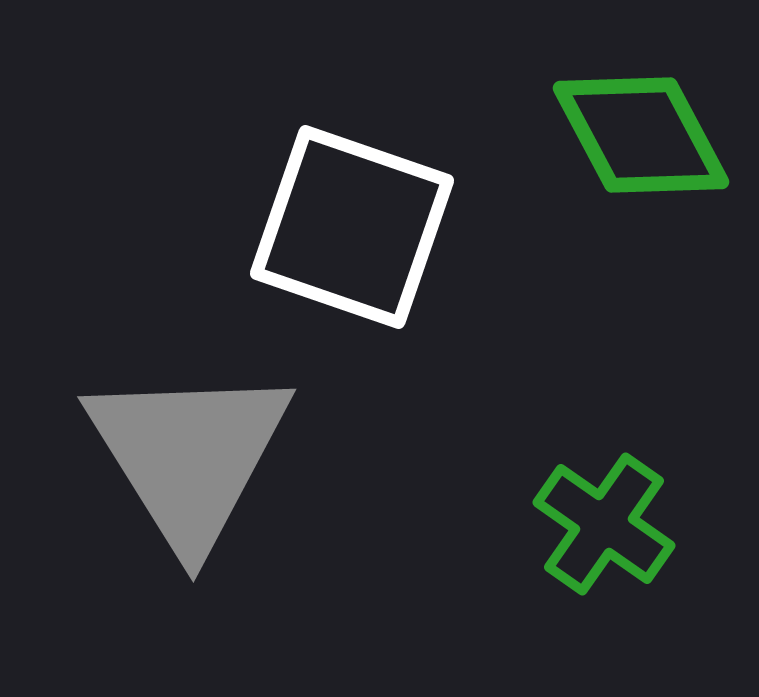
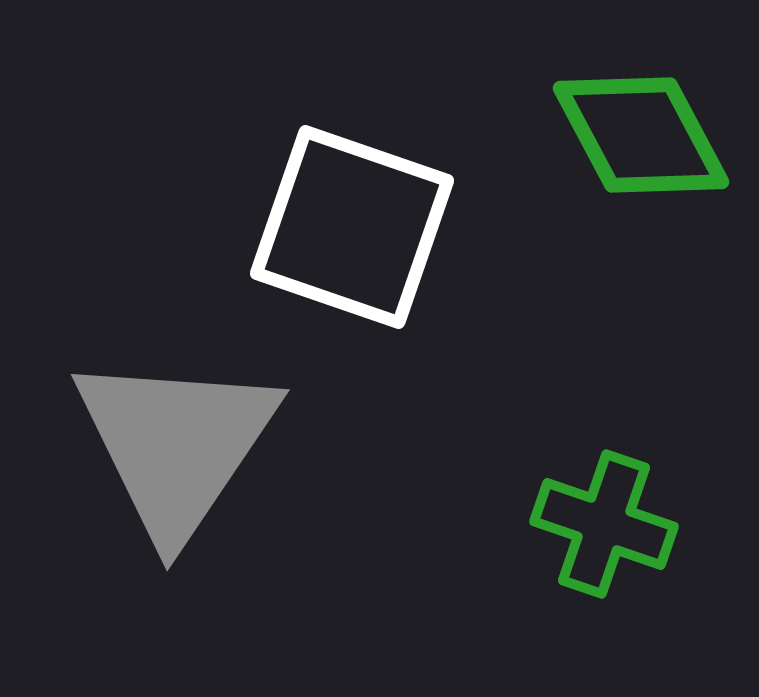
gray triangle: moved 13 px left, 11 px up; rotated 6 degrees clockwise
green cross: rotated 16 degrees counterclockwise
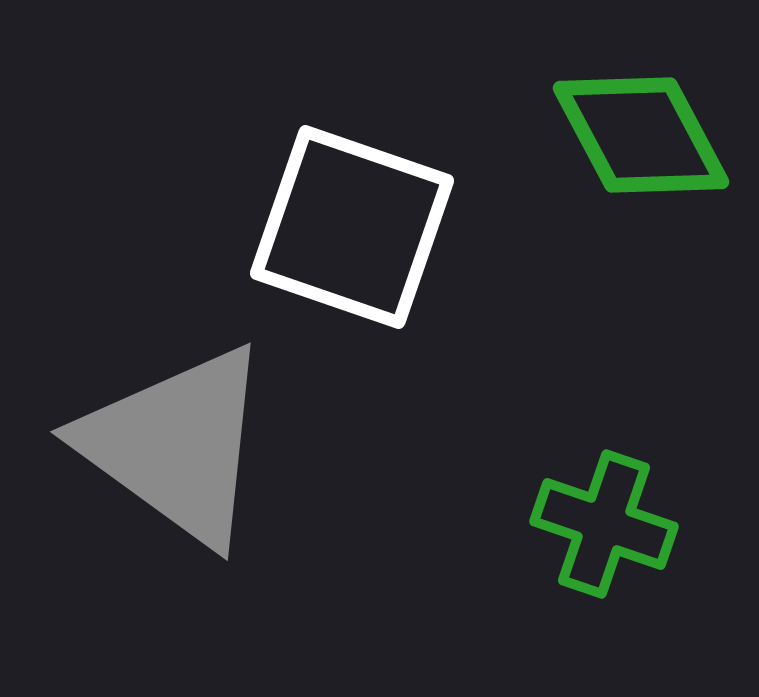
gray triangle: rotated 28 degrees counterclockwise
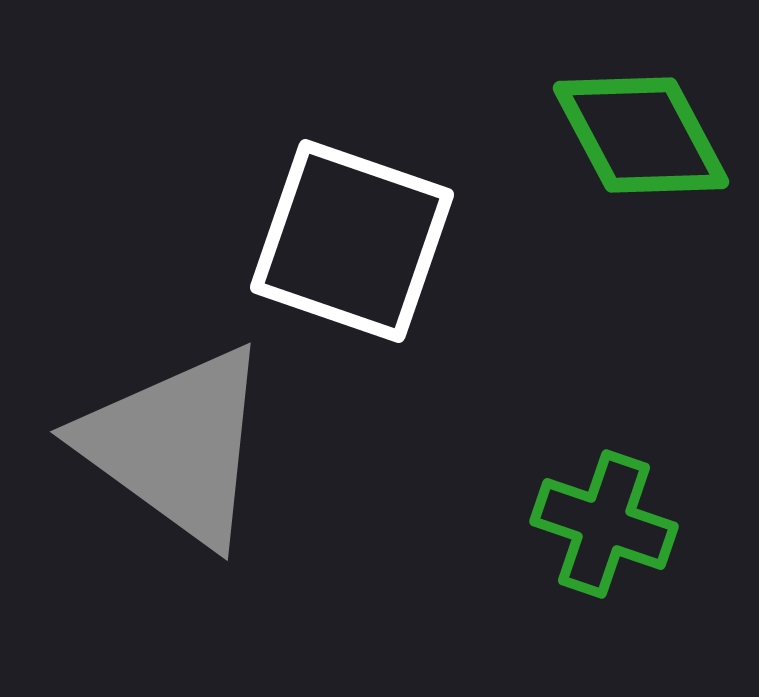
white square: moved 14 px down
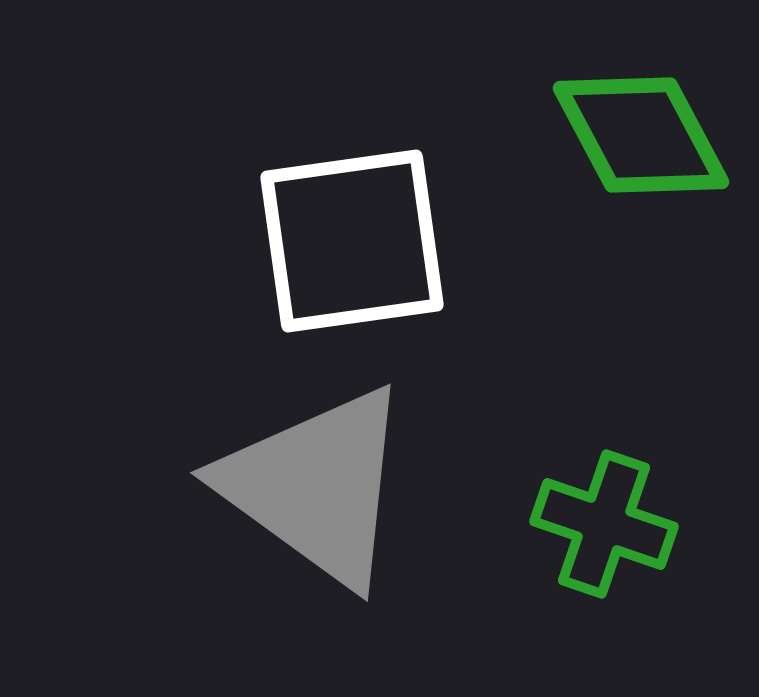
white square: rotated 27 degrees counterclockwise
gray triangle: moved 140 px right, 41 px down
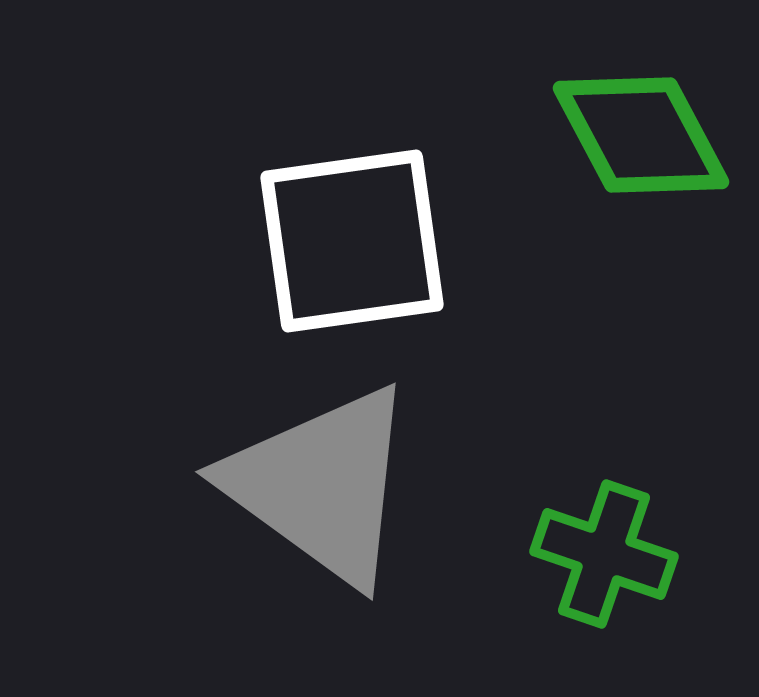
gray triangle: moved 5 px right, 1 px up
green cross: moved 30 px down
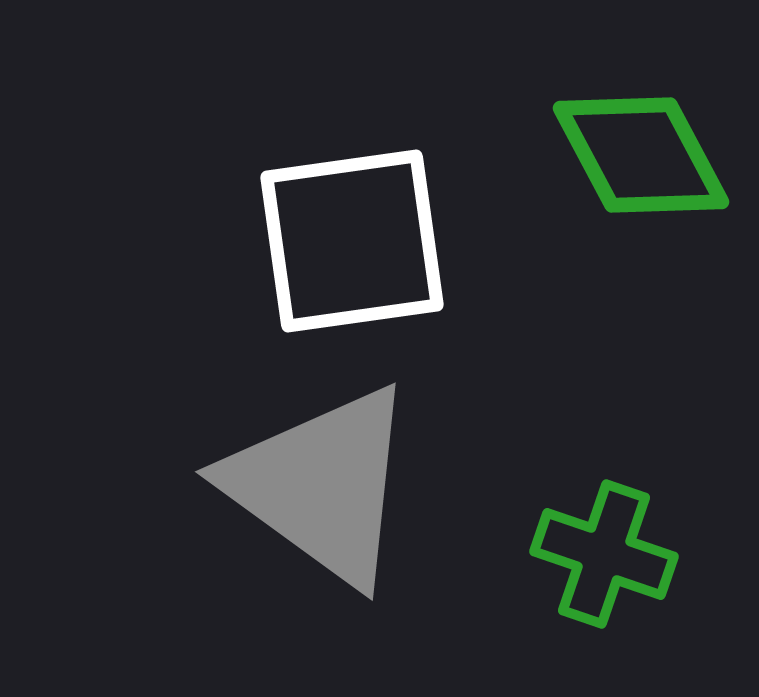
green diamond: moved 20 px down
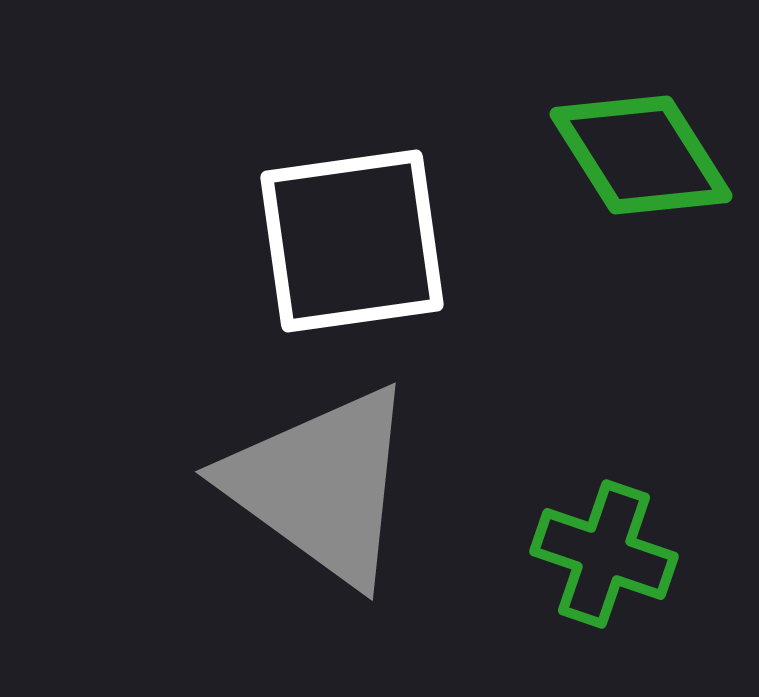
green diamond: rotated 4 degrees counterclockwise
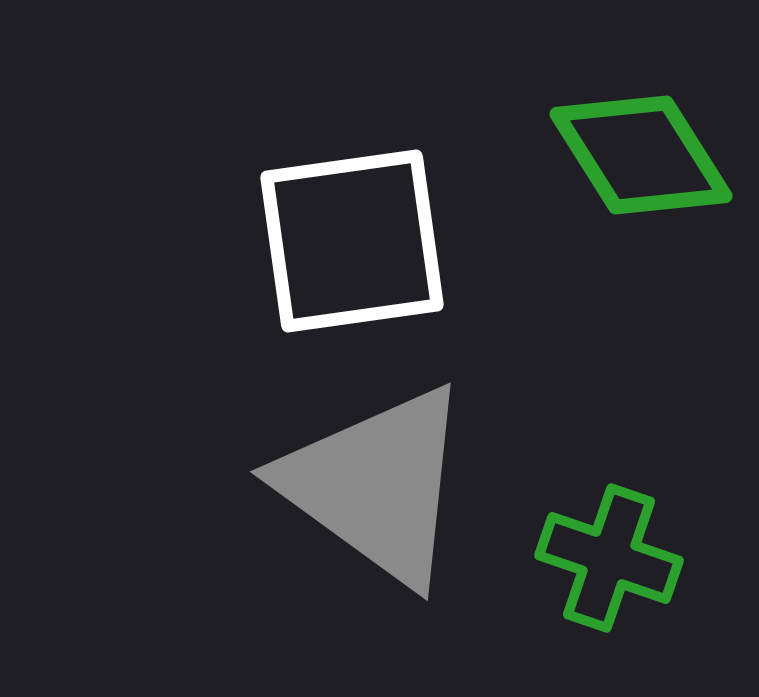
gray triangle: moved 55 px right
green cross: moved 5 px right, 4 px down
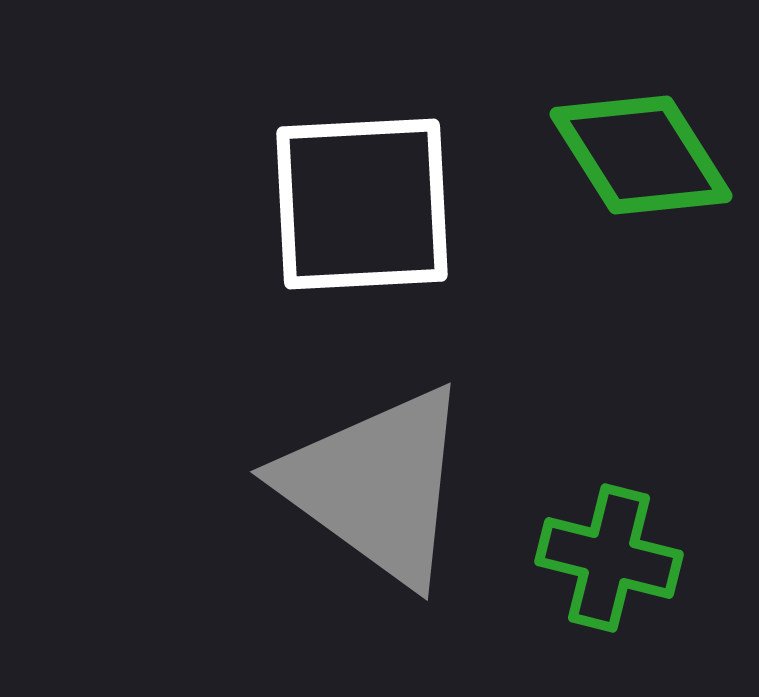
white square: moved 10 px right, 37 px up; rotated 5 degrees clockwise
green cross: rotated 5 degrees counterclockwise
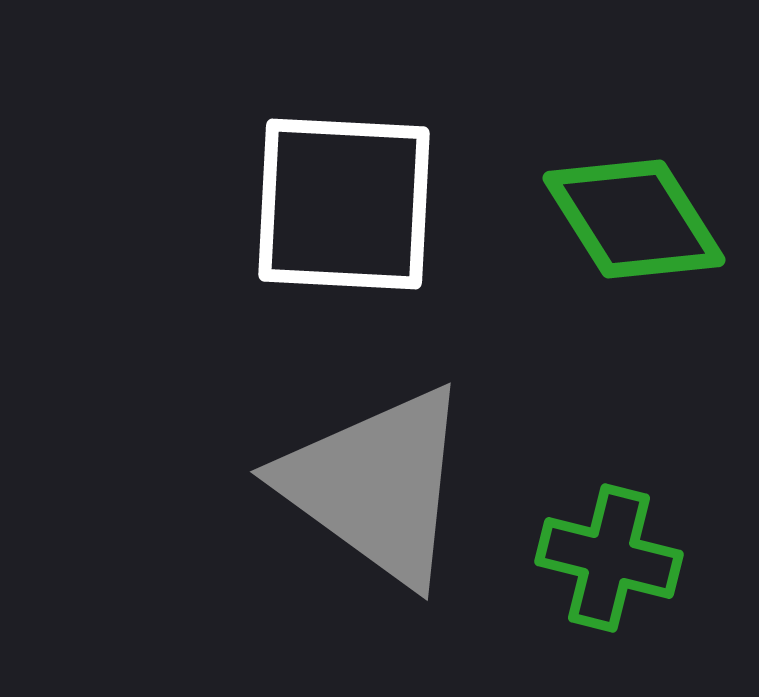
green diamond: moved 7 px left, 64 px down
white square: moved 18 px left; rotated 6 degrees clockwise
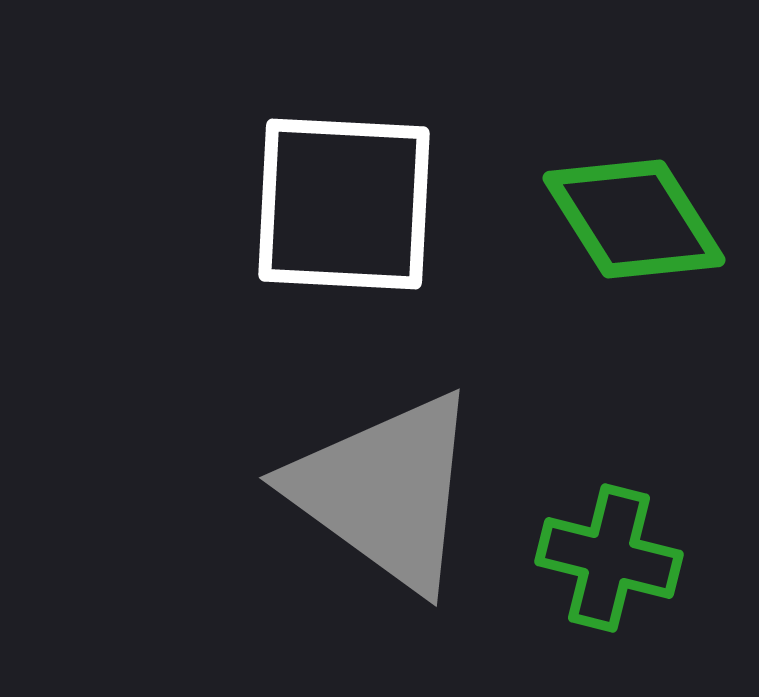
gray triangle: moved 9 px right, 6 px down
